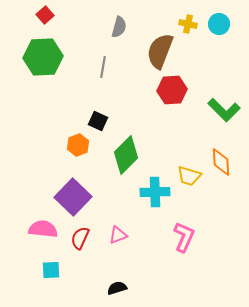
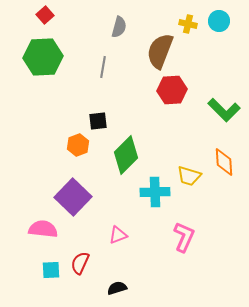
cyan circle: moved 3 px up
black square: rotated 30 degrees counterclockwise
orange diamond: moved 3 px right
red semicircle: moved 25 px down
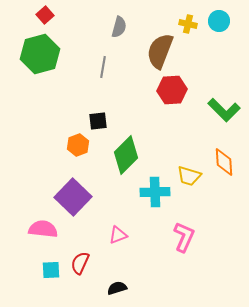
green hexagon: moved 3 px left, 3 px up; rotated 12 degrees counterclockwise
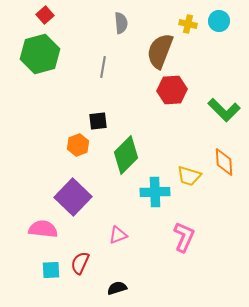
gray semicircle: moved 2 px right, 4 px up; rotated 20 degrees counterclockwise
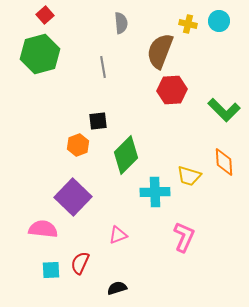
gray line: rotated 20 degrees counterclockwise
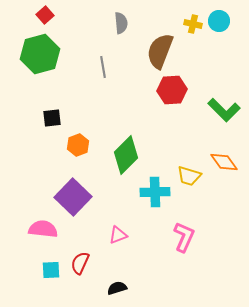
yellow cross: moved 5 px right
black square: moved 46 px left, 3 px up
orange diamond: rotated 32 degrees counterclockwise
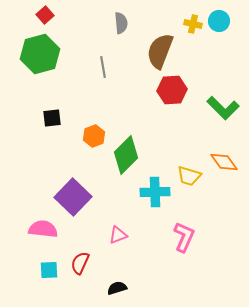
green L-shape: moved 1 px left, 2 px up
orange hexagon: moved 16 px right, 9 px up
cyan square: moved 2 px left
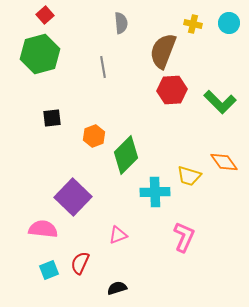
cyan circle: moved 10 px right, 2 px down
brown semicircle: moved 3 px right
green L-shape: moved 3 px left, 6 px up
cyan square: rotated 18 degrees counterclockwise
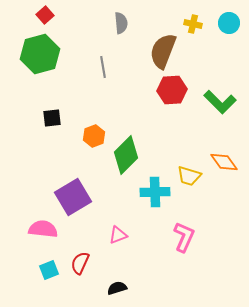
purple square: rotated 15 degrees clockwise
